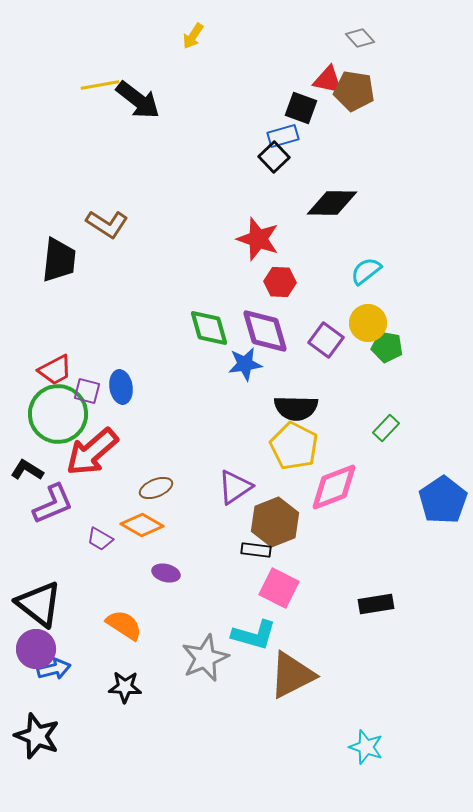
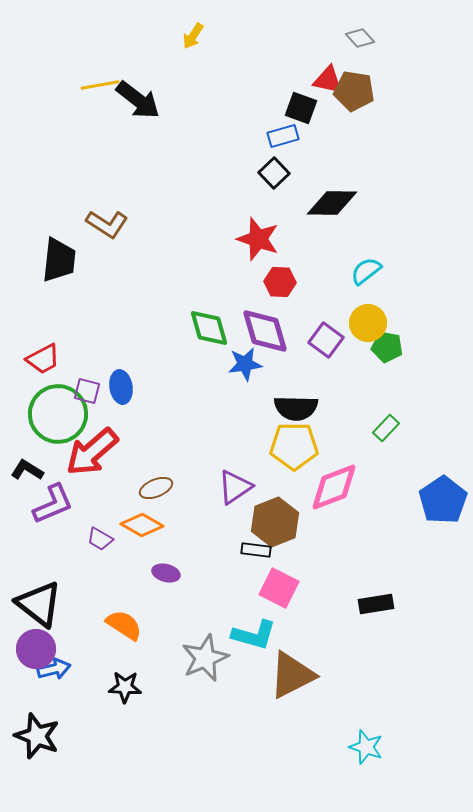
black square at (274, 157): moved 16 px down
red trapezoid at (55, 370): moved 12 px left, 11 px up
yellow pentagon at (294, 446): rotated 27 degrees counterclockwise
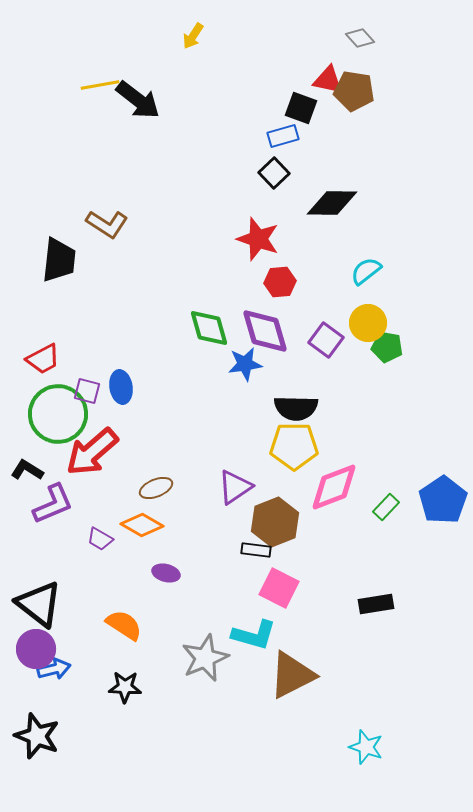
red hexagon at (280, 282): rotated 8 degrees counterclockwise
green rectangle at (386, 428): moved 79 px down
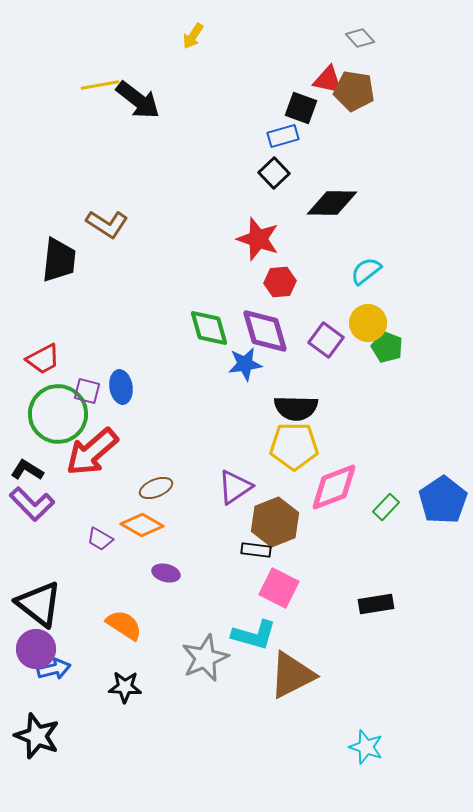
green pentagon at (387, 347): rotated 12 degrees clockwise
purple L-shape at (53, 504): moved 21 px left; rotated 69 degrees clockwise
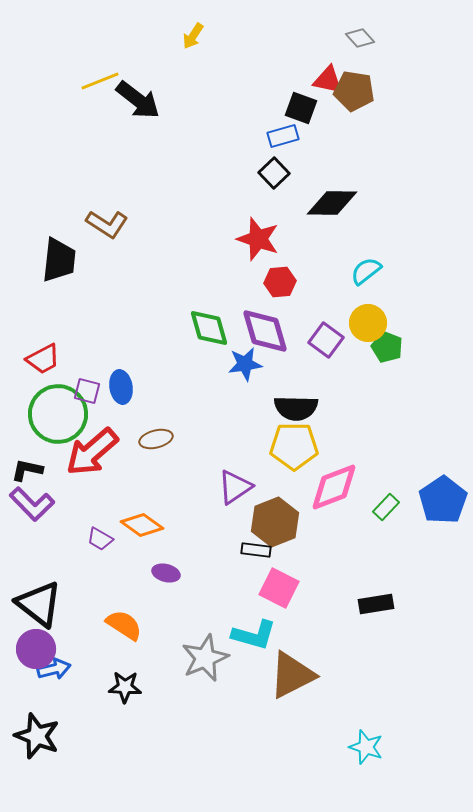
yellow line at (100, 85): moved 4 px up; rotated 12 degrees counterclockwise
black L-shape at (27, 470): rotated 20 degrees counterclockwise
brown ellipse at (156, 488): moved 49 px up; rotated 8 degrees clockwise
orange diamond at (142, 525): rotated 6 degrees clockwise
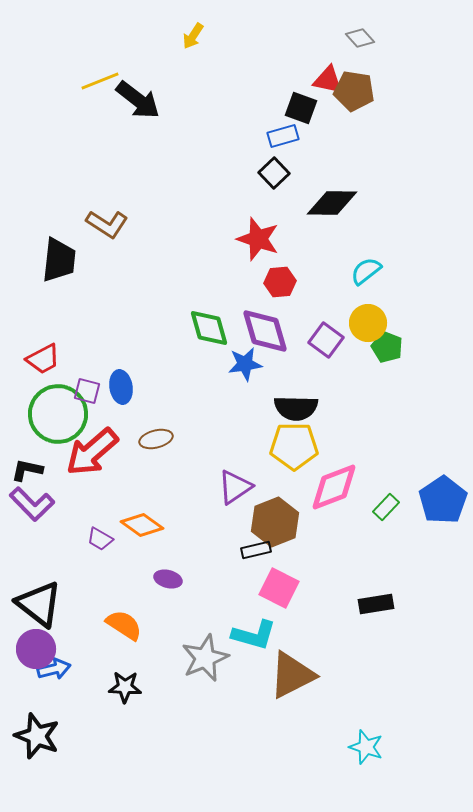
black rectangle at (256, 550): rotated 20 degrees counterclockwise
purple ellipse at (166, 573): moved 2 px right, 6 px down
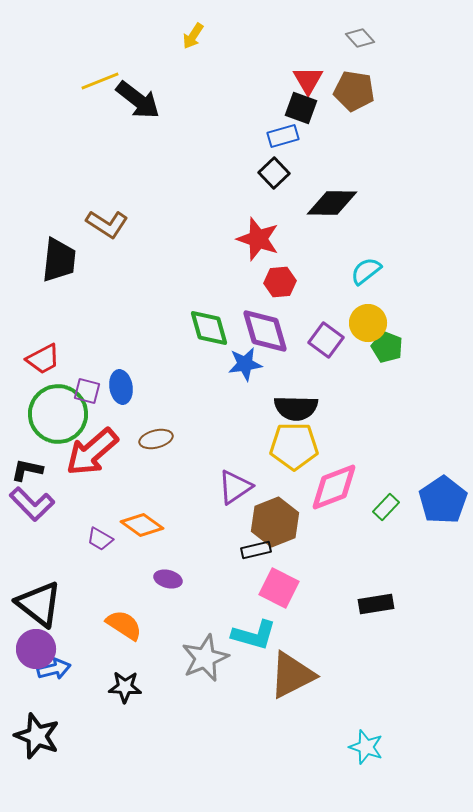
red triangle at (328, 80): moved 20 px left; rotated 48 degrees clockwise
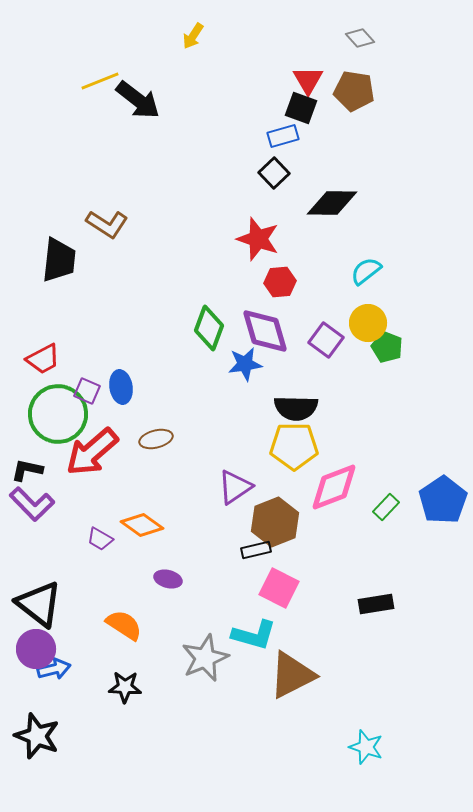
green diamond at (209, 328): rotated 36 degrees clockwise
purple square at (87, 391): rotated 8 degrees clockwise
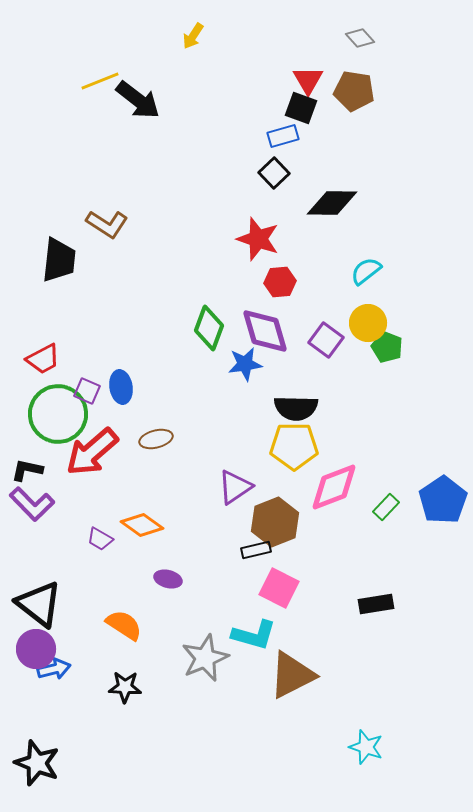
black star at (37, 736): moved 27 px down
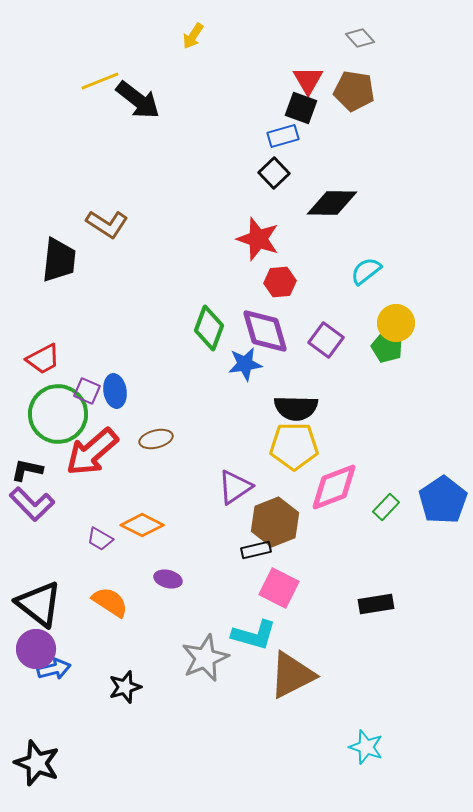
yellow circle at (368, 323): moved 28 px right
blue ellipse at (121, 387): moved 6 px left, 4 px down
orange diamond at (142, 525): rotated 9 degrees counterclockwise
orange semicircle at (124, 625): moved 14 px left, 23 px up
black star at (125, 687): rotated 20 degrees counterclockwise
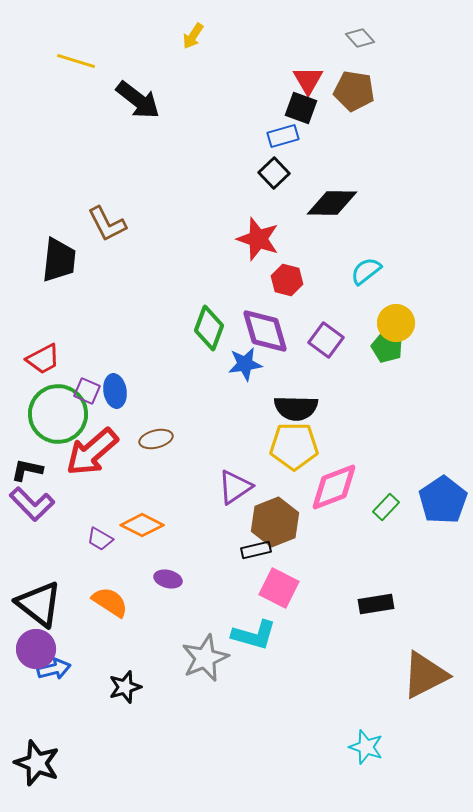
yellow line at (100, 81): moved 24 px left, 20 px up; rotated 39 degrees clockwise
brown L-shape at (107, 224): rotated 30 degrees clockwise
red hexagon at (280, 282): moved 7 px right, 2 px up; rotated 20 degrees clockwise
brown triangle at (292, 675): moved 133 px right
